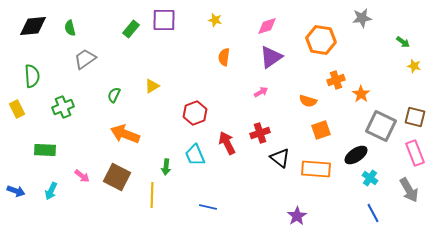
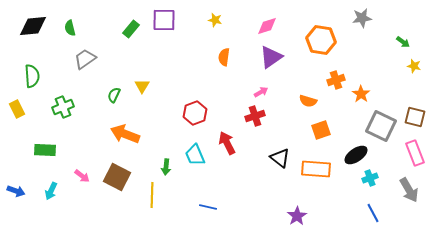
yellow triangle at (152, 86): moved 10 px left; rotated 28 degrees counterclockwise
red cross at (260, 133): moved 5 px left, 17 px up
cyan cross at (370, 178): rotated 35 degrees clockwise
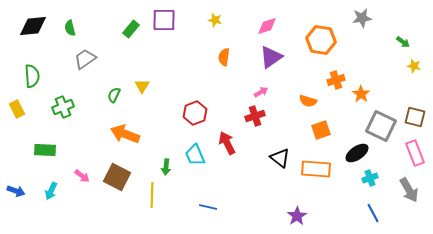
black ellipse at (356, 155): moved 1 px right, 2 px up
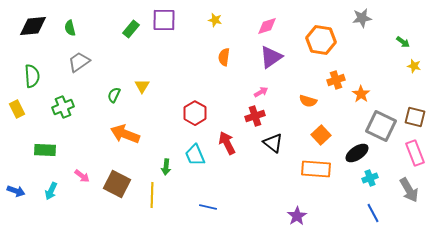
gray trapezoid at (85, 59): moved 6 px left, 3 px down
red hexagon at (195, 113): rotated 10 degrees counterclockwise
orange square at (321, 130): moved 5 px down; rotated 24 degrees counterclockwise
black triangle at (280, 158): moved 7 px left, 15 px up
brown square at (117, 177): moved 7 px down
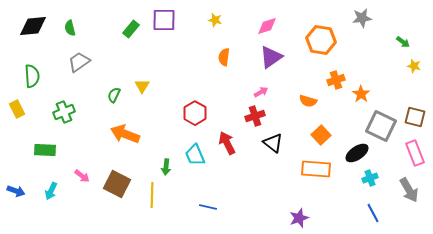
green cross at (63, 107): moved 1 px right, 5 px down
purple star at (297, 216): moved 2 px right, 2 px down; rotated 12 degrees clockwise
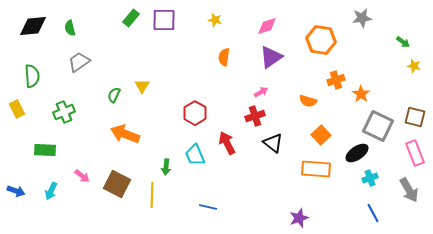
green rectangle at (131, 29): moved 11 px up
gray square at (381, 126): moved 3 px left
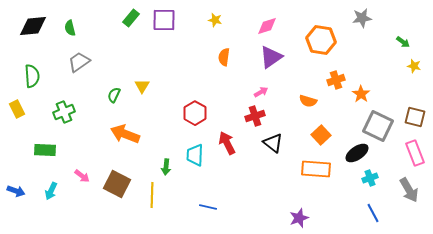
cyan trapezoid at (195, 155): rotated 25 degrees clockwise
